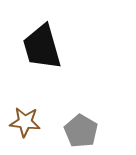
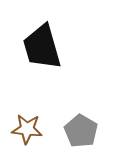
brown star: moved 2 px right, 7 px down
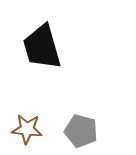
gray pentagon: rotated 16 degrees counterclockwise
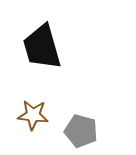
brown star: moved 6 px right, 14 px up
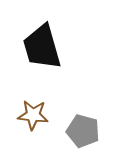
gray pentagon: moved 2 px right
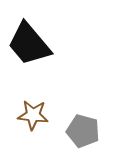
black trapezoid: moved 13 px left, 3 px up; rotated 24 degrees counterclockwise
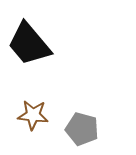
gray pentagon: moved 1 px left, 2 px up
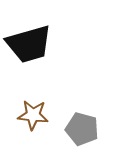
black trapezoid: rotated 66 degrees counterclockwise
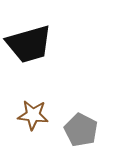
gray pentagon: moved 1 px left, 1 px down; rotated 12 degrees clockwise
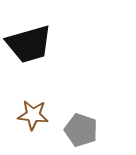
gray pentagon: rotated 8 degrees counterclockwise
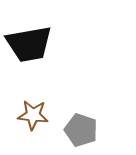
black trapezoid: rotated 6 degrees clockwise
